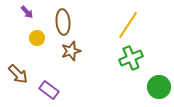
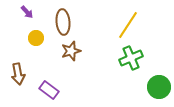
yellow circle: moved 1 px left
brown arrow: rotated 35 degrees clockwise
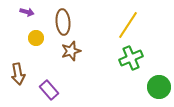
purple arrow: rotated 32 degrees counterclockwise
purple rectangle: rotated 12 degrees clockwise
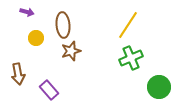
brown ellipse: moved 3 px down
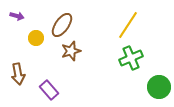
purple arrow: moved 10 px left, 4 px down
brown ellipse: moved 1 px left; rotated 40 degrees clockwise
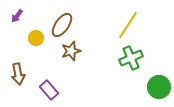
purple arrow: rotated 112 degrees clockwise
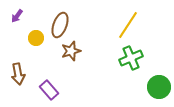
brown ellipse: moved 2 px left; rotated 15 degrees counterclockwise
